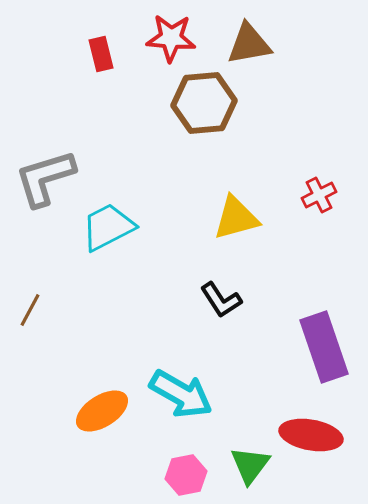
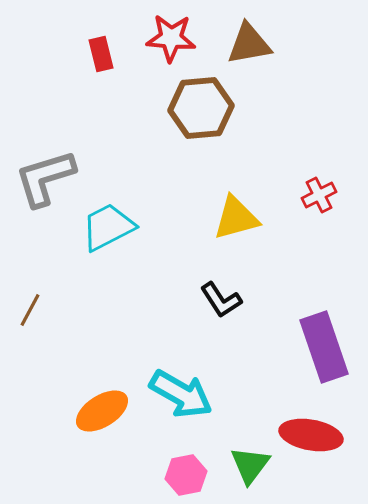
brown hexagon: moved 3 px left, 5 px down
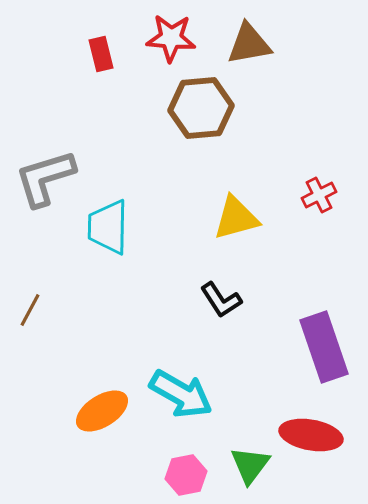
cyan trapezoid: rotated 62 degrees counterclockwise
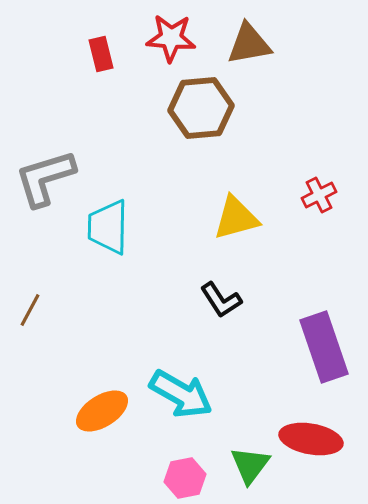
red ellipse: moved 4 px down
pink hexagon: moved 1 px left, 3 px down
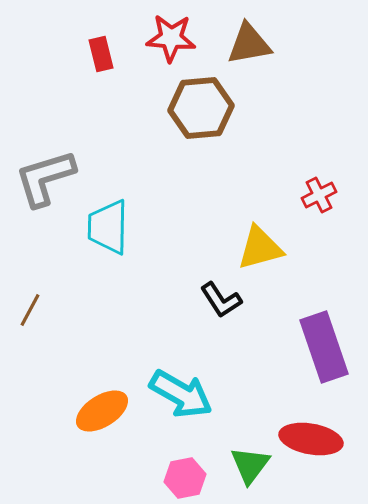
yellow triangle: moved 24 px right, 30 px down
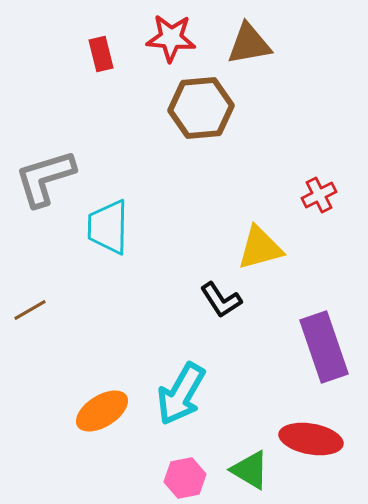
brown line: rotated 32 degrees clockwise
cyan arrow: rotated 90 degrees clockwise
green triangle: moved 5 px down; rotated 36 degrees counterclockwise
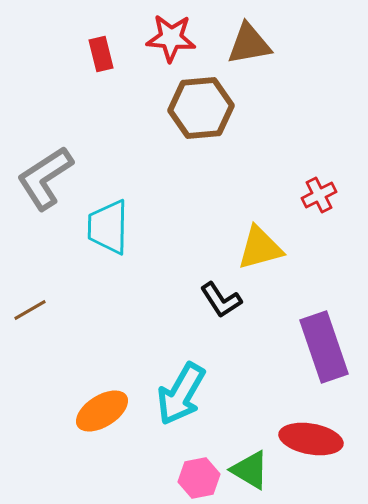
gray L-shape: rotated 16 degrees counterclockwise
pink hexagon: moved 14 px right
